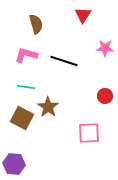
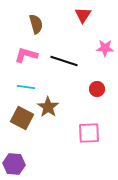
red circle: moved 8 px left, 7 px up
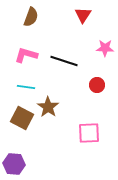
brown semicircle: moved 5 px left, 7 px up; rotated 36 degrees clockwise
red circle: moved 4 px up
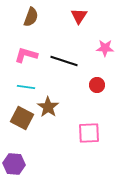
red triangle: moved 4 px left, 1 px down
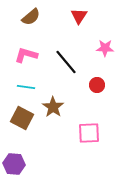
brown semicircle: rotated 30 degrees clockwise
black line: moved 2 px right, 1 px down; rotated 32 degrees clockwise
brown star: moved 5 px right
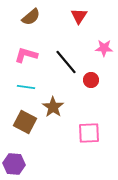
pink star: moved 1 px left
red circle: moved 6 px left, 5 px up
brown square: moved 3 px right, 4 px down
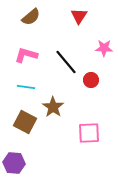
purple hexagon: moved 1 px up
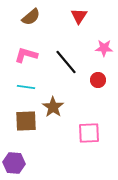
red circle: moved 7 px right
brown square: moved 1 px right, 1 px up; rotated 30 degrees counterclockwise
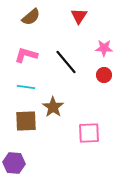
red circle: moved 6 px right, 5 px up
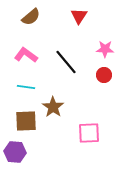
pink star: moved 1 px right, 1 px down
pink L-shape: rotated 20 degrees clockwise
purple hexagon: moved 1 px right, 11 px up
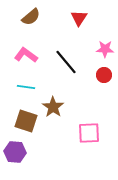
red triangle: moved 2 px down
brown square: rotated 20 degrees clockwise
